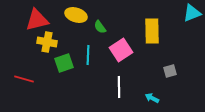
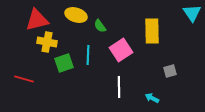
cyan triangle: rotated 42 degrees counterclockwise
green semicircle: moved 1 px up
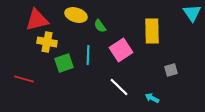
gray square: moved 1 px right, 1 px up
white line: rotated 45 degrees counterclockwise
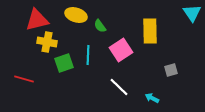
yellow rectangle: moved 2 px left
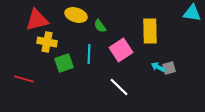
cyan triangle: rotated 48 degrees counterclockwise
cyan line: moved 1 px right, 1 px up
gray square: moved 2 px left, 2 px up
cyan arrow: moved 6 px right, 31 px up
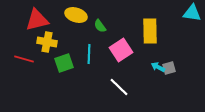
red line: moved 20 px up
